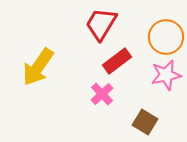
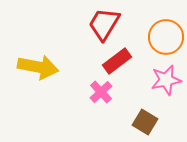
red trapezoid: moved 3 px right
yellow arrow: rotated 114 degrees counterclockwise
pink star: moved 5 px down
pink cross: moved 1 px left, 2 px up
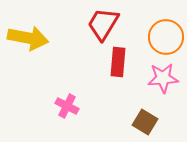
red trapezoid: moved 1 px left
red rectangle: moved 1 px right, 1 px down; rotated 48 degrees counterclockwise
yellow arrow: moved 10 px left, 29 px up
pink star: moved 3 px left, 2 px up; rotated 8 degrees clockwise
pink cross: moved 34 px left, 14 px down; rotated 20 degrees counterclockwise
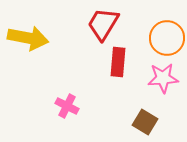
orange circle: moved 1 px right, 1 px down
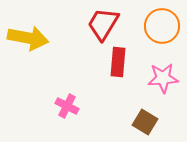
orange circle: moved 5 px left, 12 px up
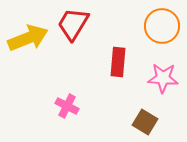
red trapezoid: moved 30 px left
yellow arrow: rotated 33 degrees counterclockwise
pink star: rotated 8 degrees clockwise
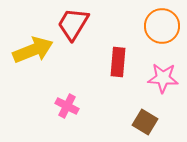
yellow arrow: moved 5 px right, 12 px down
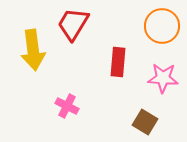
yellow arrow: rotated 105 degrees clockwise
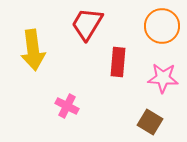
red trapezoid: moved 14 px right
brown square: moved 5 px right
